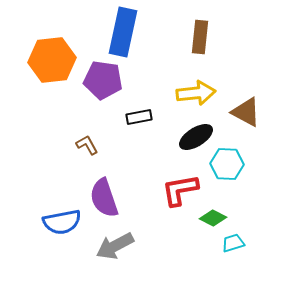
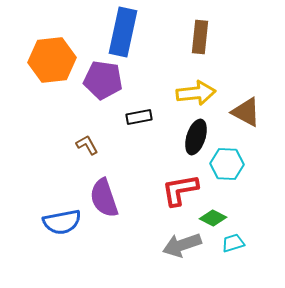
black ellipse: rotated 40 degrees counterclockwise
gray arrow: moved 67 px right, 1 px up; rotated 9 degrees clockwise
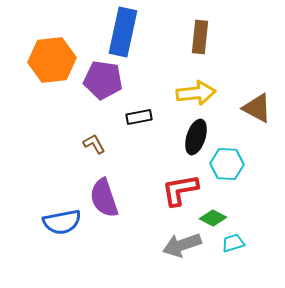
brown triangle: moved 11 px right, 4 px up
brown L-shape: moved 7 px right, 1 px up
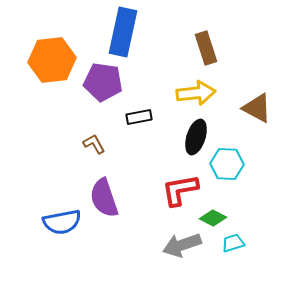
brown rectangle: moved 6 px right, 11 px down; rotated 24 degrees counterclockwise
purple pentagon: moved 2 px down
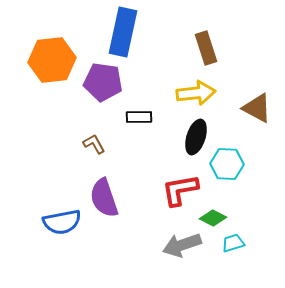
black rectangle: rotated 10 degrees clockwise
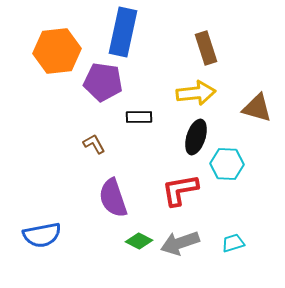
orange hexagon: moved 5 px right, 9 px up
brown triangle: rotated 12 degrees counterclockwise
purple semicircle: moved 9 px right
green diamond: moved 74 px left, 23 px down
blue semicircle: moved 20 px left, 13 px down
gray arrow: moved 2 px left, 2 px up
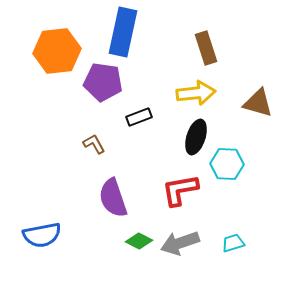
brown triangle: moved 1 px right, 5 px up
black rectangle: rotated 20 degrees counterclockwise
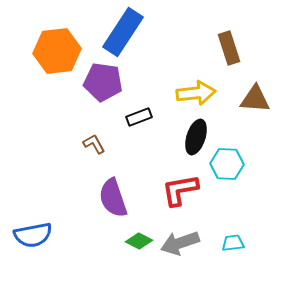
blue rectangle: rotated 21 degrees clockwise
brown rectangle: moved 23 px right
brown triangle: moved 3 px left, 4 px up; rotated 12 degrees counterclockwise
blue semicircle: moved 9 px left
cyan trapezoid: rotated 10 degrees clockwise
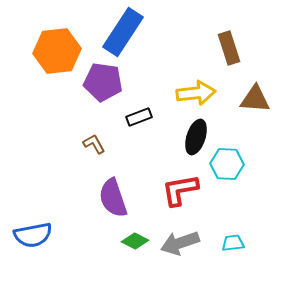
green diamond: moved 4 px left
